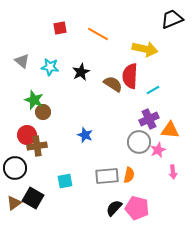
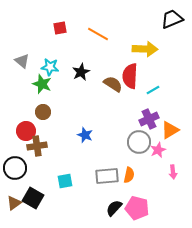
yellow arrow: rotated 10 degrees counterclockwise
green star: moved 8 px right, 16 px up
orange triangle: rotated 36 degrees counterclockwise
red circle: moved 1 px left, 4 px up
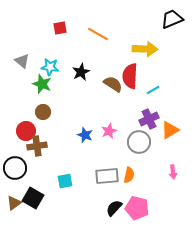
pink star: moved 49 px left, 19 px up
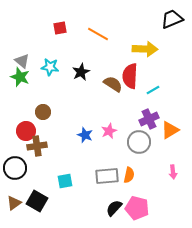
green star: moved 22 px left, 7 px up
black square: moved 4 px right, 3 px down
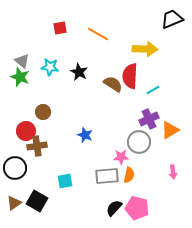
black star: moved 2 px left; rotated 18 degrees counterclockwise
pink star: moved 12 px right, 26 px down; rotated 21 degrees clockwise
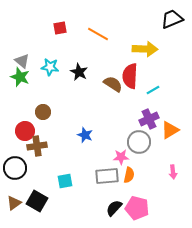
red circle: moved 1 px left
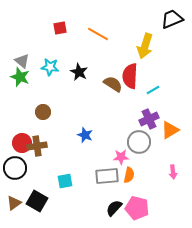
yellow arrow: moved 3 px up; rotated 105 degrees clockwise
red circle: moved 3 px left, 12 px down
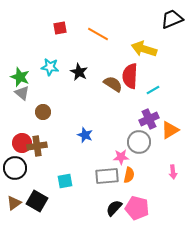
yellow arrow: moved 1 px left, 3 px down; rotated 90 degrees clockwise
gray triangle: moved 32 px down
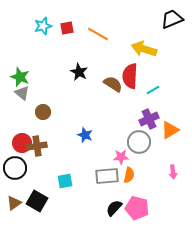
red square: moved 7 px right
cyan star: moved 7 px left, 41 px up; rotated 24 degrees counterclockwise
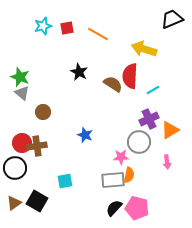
pink arrow: moved 6 px left, 10 px up
gray rectangle: moved 6 px right, 4 px down
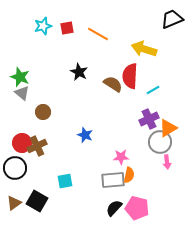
orange triangle: moved 2 px left, 2 px up
gray circle: moved 21 px right
brown cross: rotated 18 degrees counterclockwise
